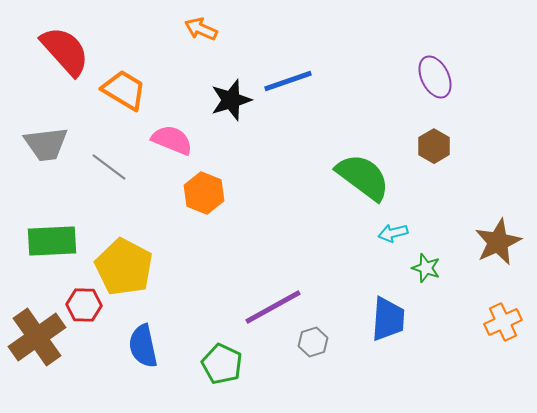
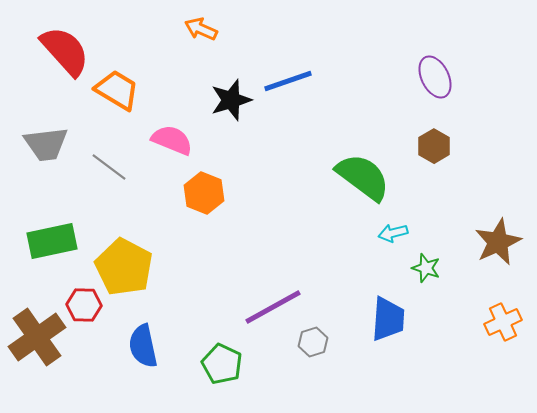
orange trapezoid: moved 7 px left
green rectangle: rotated 9 degrees counterclockwise
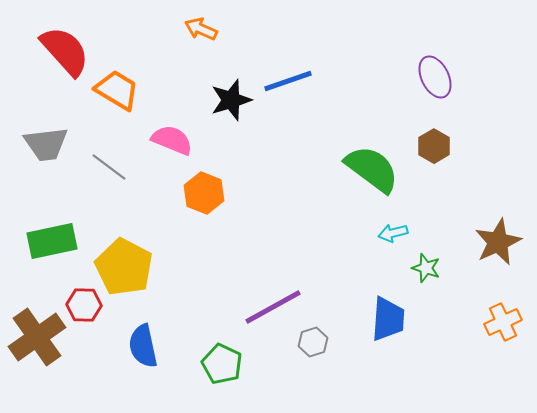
green semicircle: moved 9 px right, 8 px up
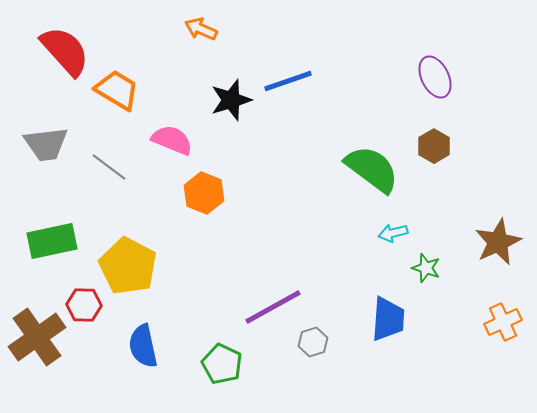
yellow pentagon: moved 4 px right, 1 px up
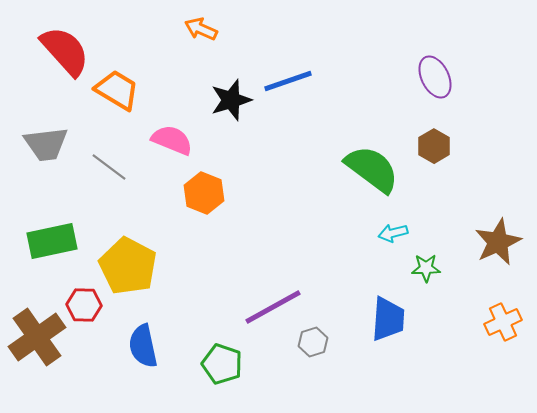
green star: rotated 20 degrees counterclockwise
green pentagon: rotated 6 degrees counterclockwise
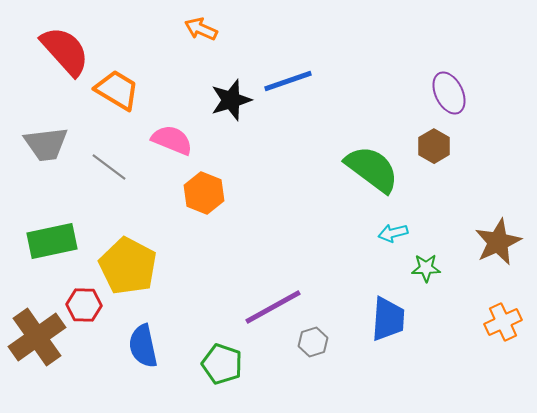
purple ellipse: moved 14 px right, 16 px down
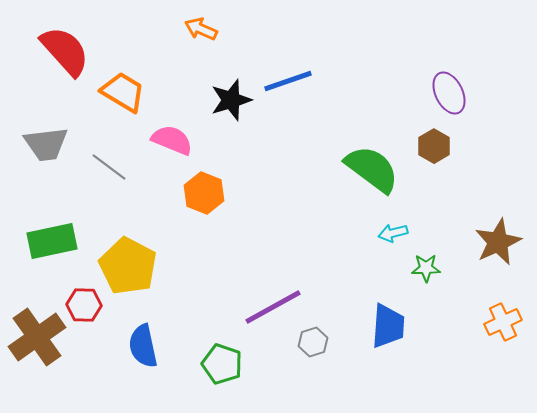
orange trapezoid: moved 6 px right, 2 px down
blue trapezoid: moved 7 px down
